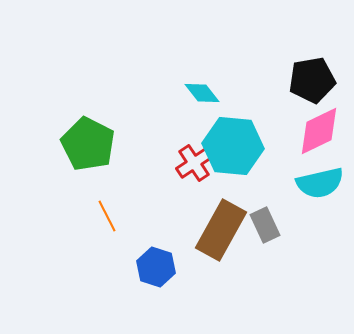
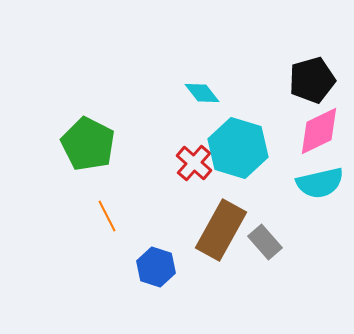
black pentagon: rotated 6 degrees counterclockwise
cyan hexagon: moved 5 px right, 2 px down; rotated 12 degrees clockwise
red cross: rotated 15 degrees counterclockwise
gray rectangle: moved 17 px down; rotated 16 degrees counterclockwise
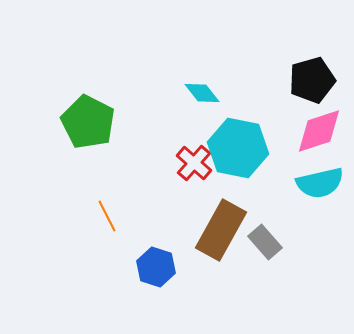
pink diamond: rotated 8 degrees clockwise
green pentagon: moved 22 px up
cyan hexagon: rotated 6 degrees counterclockwise
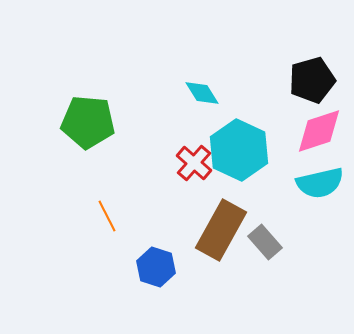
cyan diamond: rotated 6 degrees clockwise
green pentagon: rotated 22 degrees counterclockwise
cyan hexagon: moved 1 px right, 2 px down; rotated 14 degrees clockwise
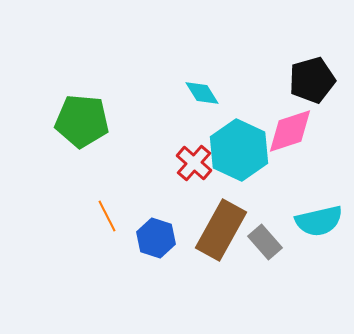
green pentagon: moved 6 px left, 1 px up
pink diamond: moved 29 px left
cyan semicircle: moved 1 px left, 38 px down
blue hexagon: moved 29 px up
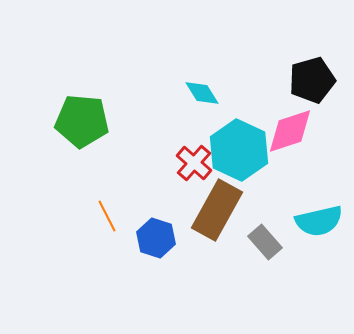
brown rectangle: moved 4 px left, 20 px up
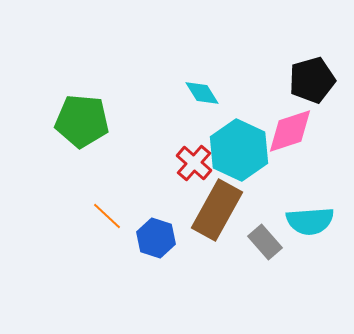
orange line: rotated 20 degrees counterclockwise
cyan semicircle: moved 9 px left; rotated 9 degrees clockwise
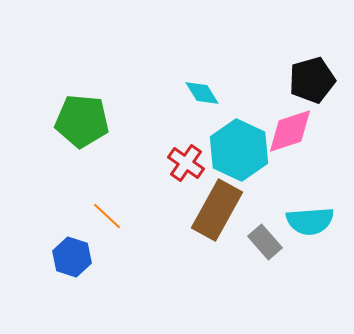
red cross: moved 8 px left; rotated 6 degrees counterclockwise
blue hexagon: moved 84 px left, 19 px down
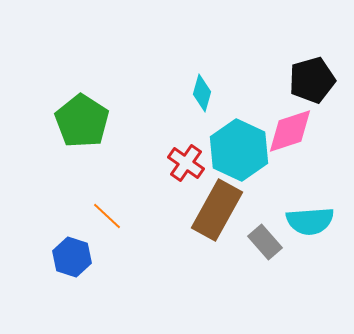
cyan diamond: rotated 48 degrees clockwise
green pentagon: rotated 28 degrees clockwise
